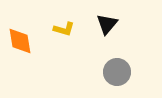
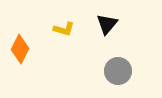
orange diamond: moved 8 px down; rotated 36 degrees clockwise
gray circle: moved 1 px right, 1 px up
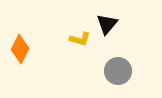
yellow L-shape: moved 16 px right, 10 px down
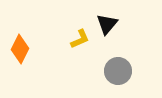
yellow L-shape: rotated 40 degrees counterclockwise
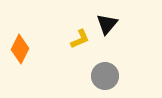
gray circle: moved 13 px left, 5 px down
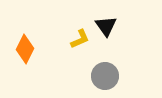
black triangle: moved 1 px left, 2 px down; rotated 15 degrees counterclockwise
orange diamond: moved 5 px right
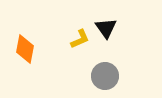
black triangle: moved 2 px down
orange diamond: rotated 16 degrees counterclockwise
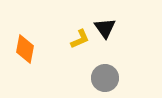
black triangle: moved 1 px left
gray circle: moved 2 px down
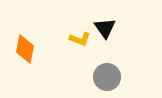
yellow L-shape: rotated 45 degrees clockwise
gray circle: moved 2 px right, 1 px up
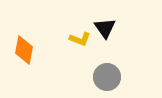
orange diamond: moved 1 px left, 1 px down
